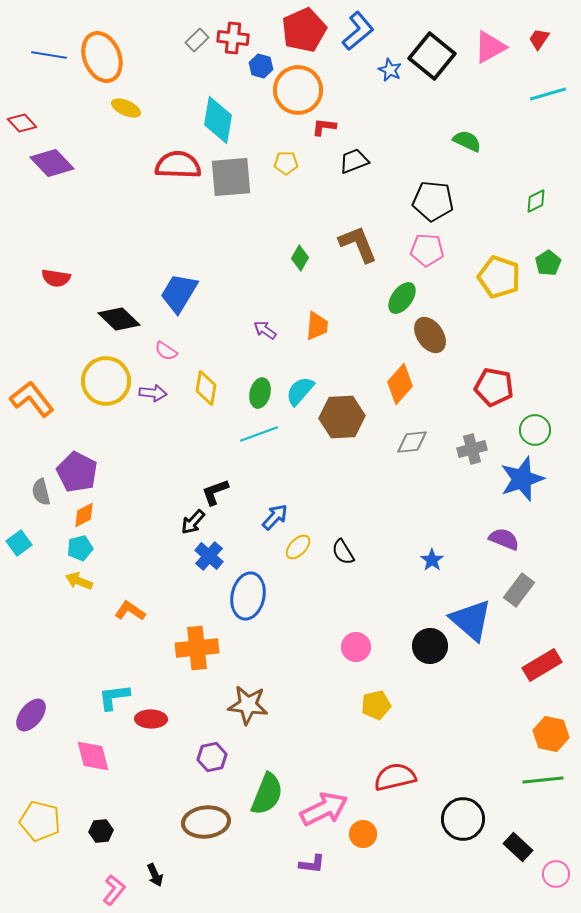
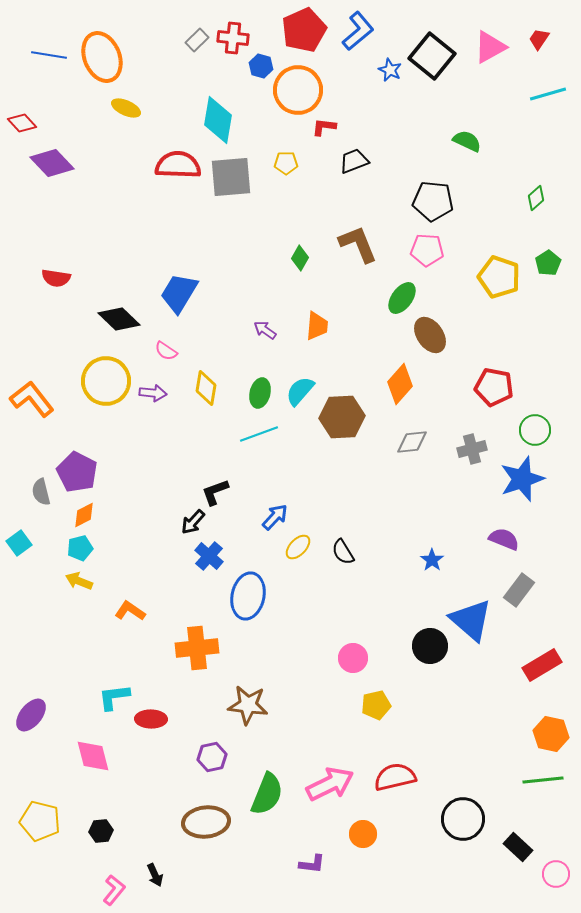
green diamond at (536, 201): moved 3 px up; rotated 15 degrees counterclockwise
pink circle at (356, 647): moved 3 px left, 11 px down
pink arrow at (324, 809): moved 6 px right, 25 px up
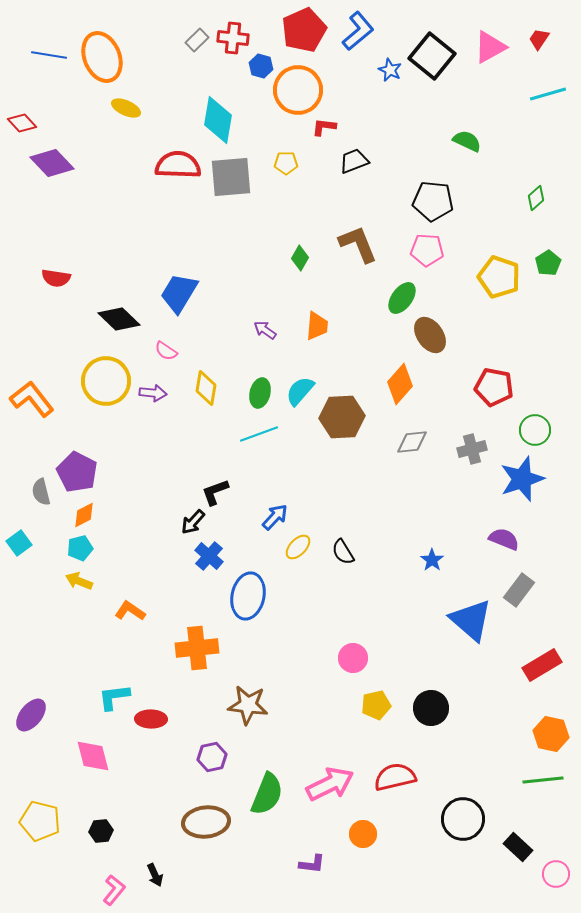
black circle at (430, 646): moved 1 px right, 62 px down
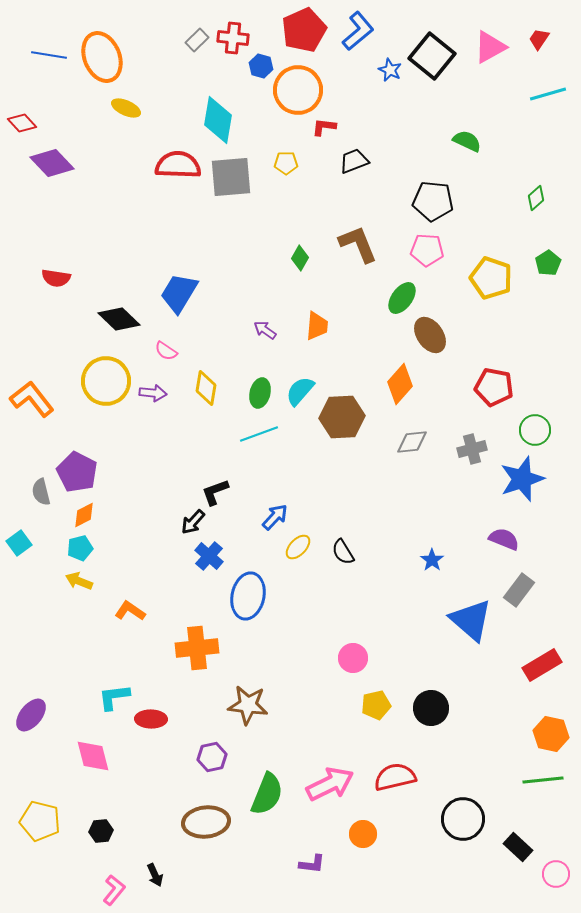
yellow pentagon at (499, 277): moved 8 px left, 1 px down
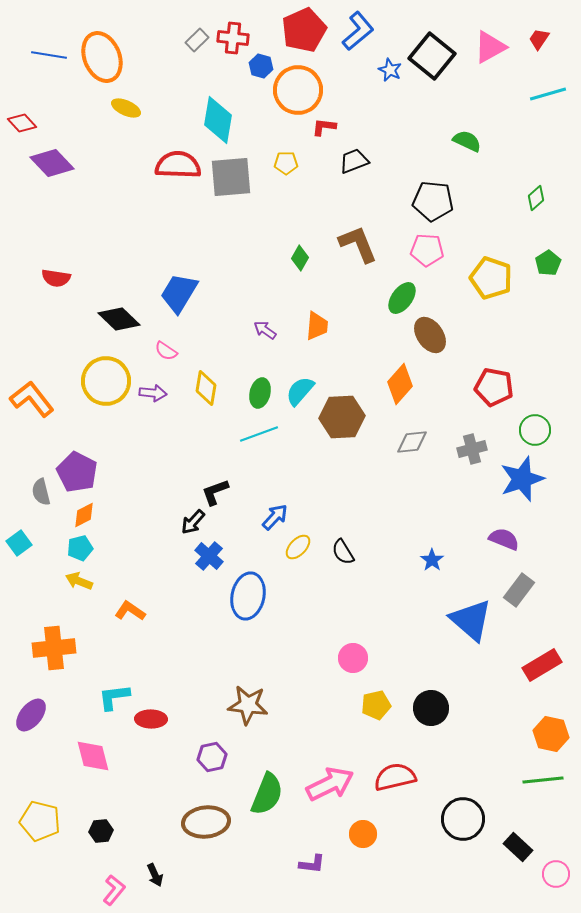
orange cross at (197, 648): moved 143 px left
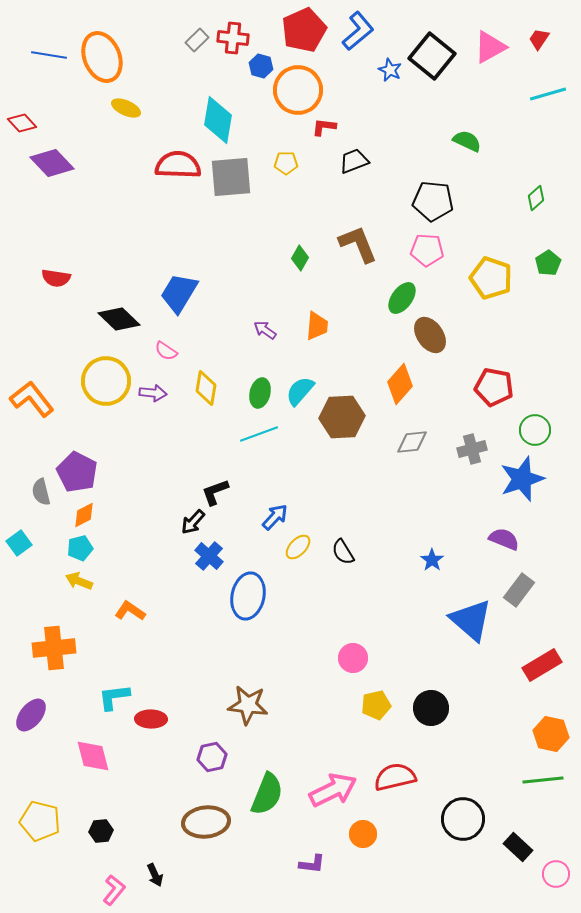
pink arrow at (330, 784): moved 3 px right, 6 px down
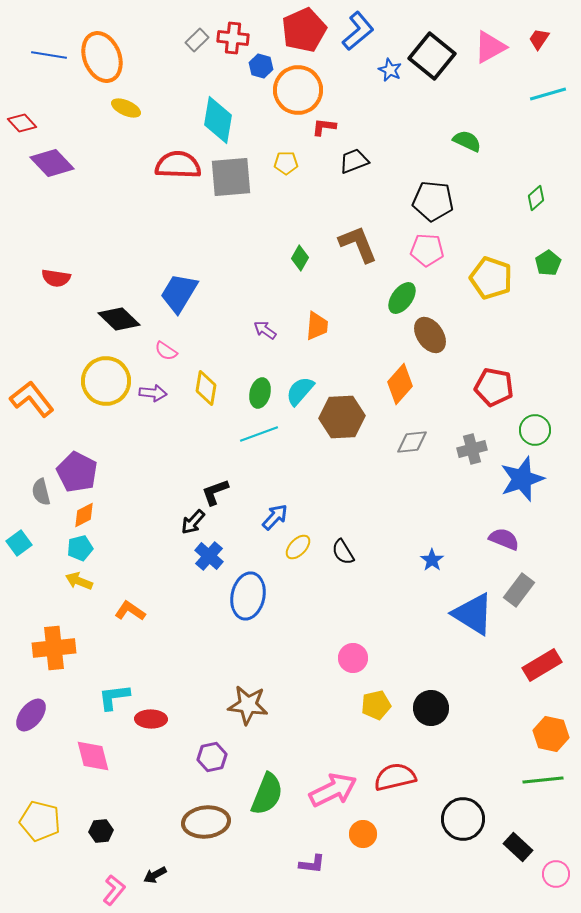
blue triangle at (471, 620): moved 2 px right, 6 px up; rotated 9 degrees counterclockwise
black arrow at (155, 875): rotated 85 degrees clockwise
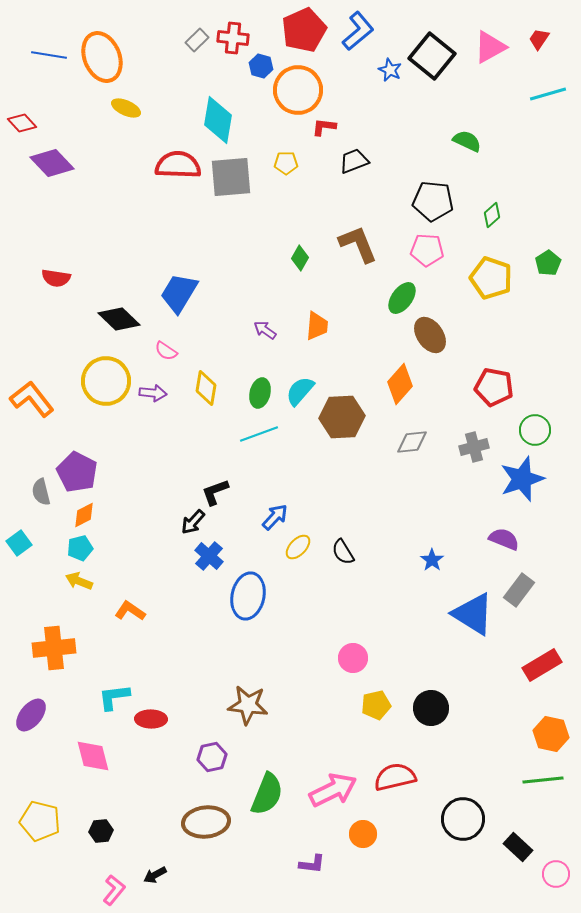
green diamond at (536, 198): moved 44 px left, 17 px down
gray cross at (472, 449): moved 2 px right, 2 px up
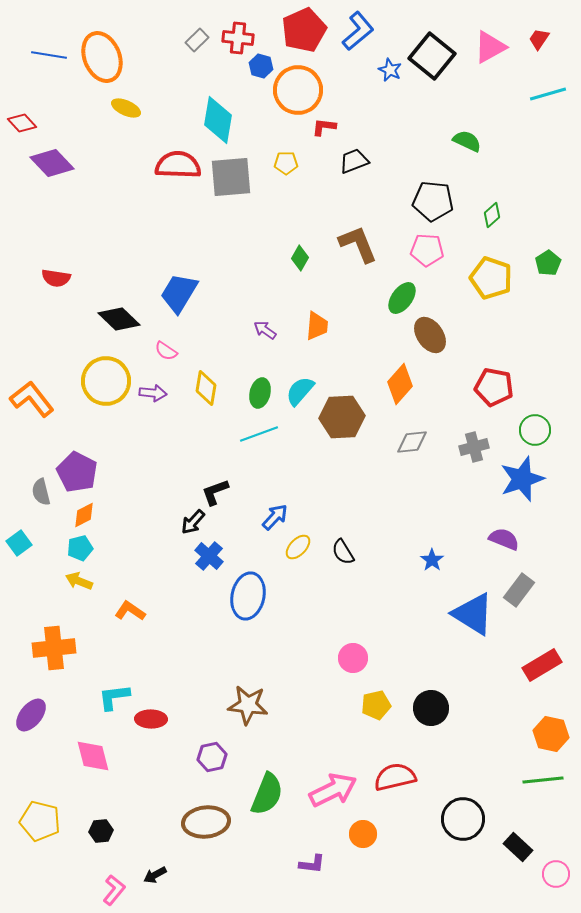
red cross at (233, 38): moved 5 px right
